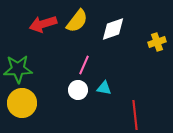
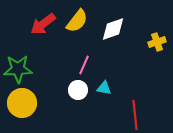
red arrow: rotated 20 degrees counterclockwise
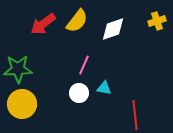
yellow cross: moved 21 px up
white circle: moved 1 px right, 3 px down
yellow circle: moved 1 px down
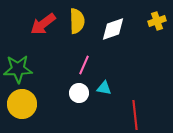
yellow semicircle: rotated 40 degrees counterclockwise
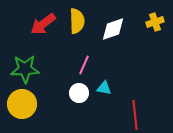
yellow cross: moved 2 px left, 1 px down
green star: moved 7 px right
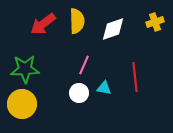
red line: moved 38 px up
